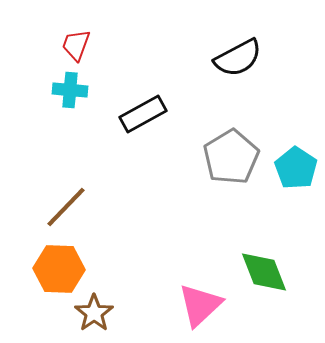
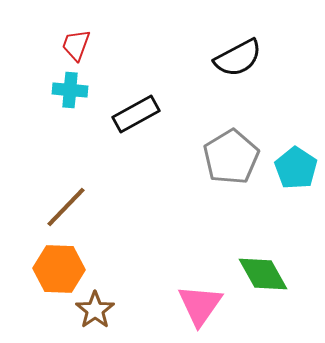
black rectangle: moved 7 px left
green diamond: moved 1 px left, 2 px down; rotated 8 degrees counterclockwise
pink triangle: rotated 12 degrees counterclockwise
brown star: moved 1 px right, 3 px up
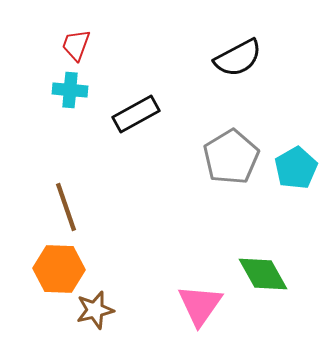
cyan pentagon: rotated 9 degrees clockwise
brown line: rotated 63 degrees counterclockwise
brown star: rotated 21 degrees clockwise
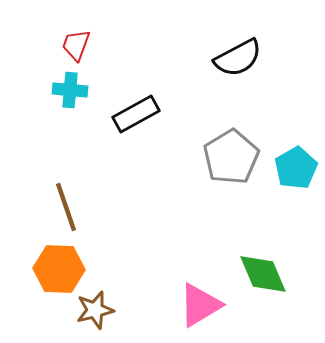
green diamond: rotated 6 degrees clockwise
pink triangle: rotated 24 degrees clockwise
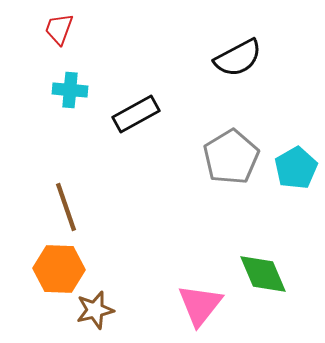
red trapezoid: moved 17 px left, 16 px up
pink triangle: rotated 21 degrees counterclockwise
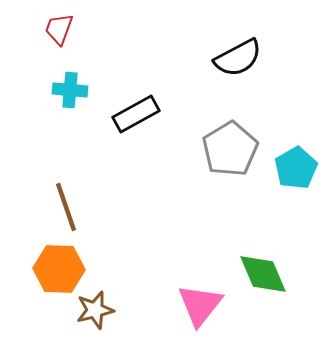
gray pentagon: moved 1 px left, 8 px up
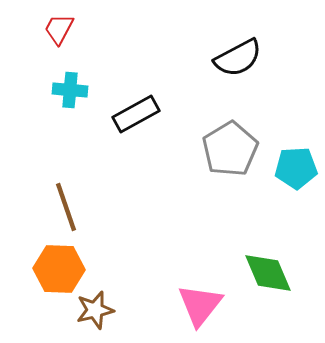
red trapezoid: rotated 8 degrees clockwise
cyan pentagon: rotated 27 degrees clockwise
green diamond: moved 5 px right, 1 px up
